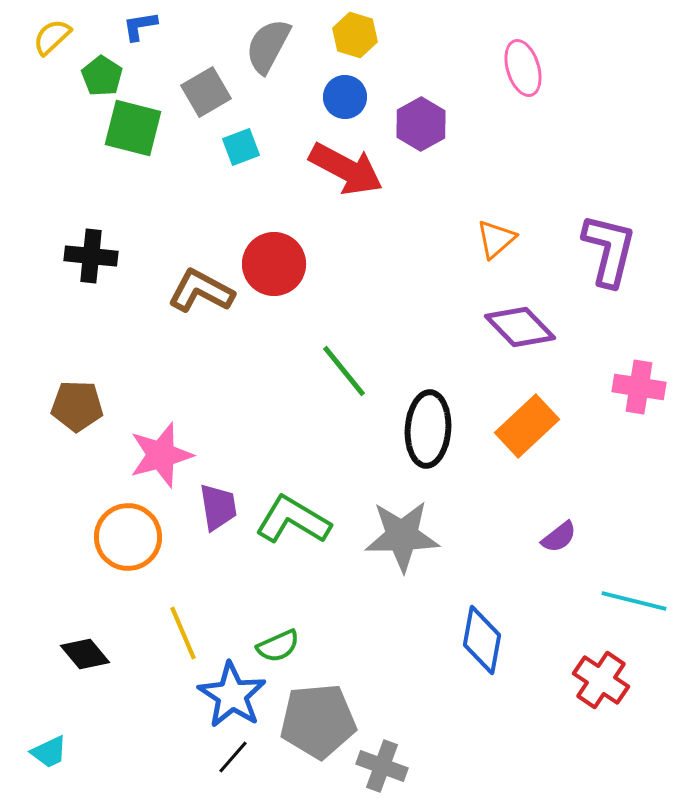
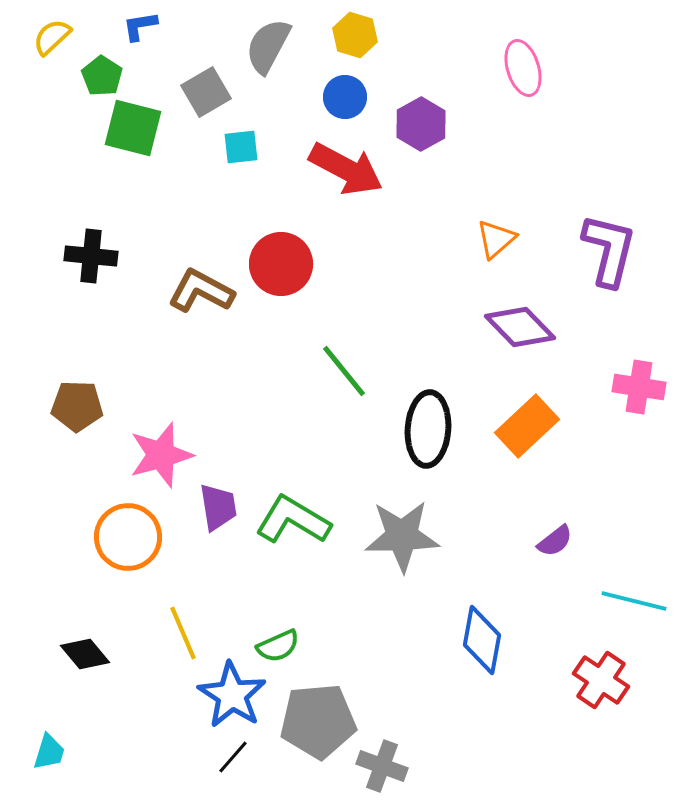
cyan square: rotated 15 degrees clockwise
red circle: moved 7 px right
purple semicircle: moved 4 px left, 4 px down
cyan trapezoid: rotated 48 degrees counterclockwise
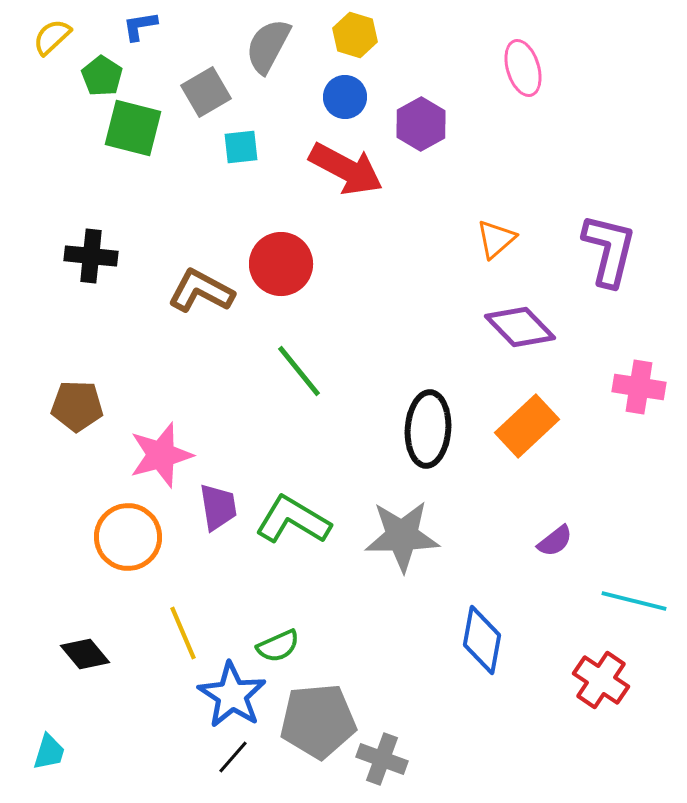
green line: moved 45 px left
gray cross: moved 7 px up
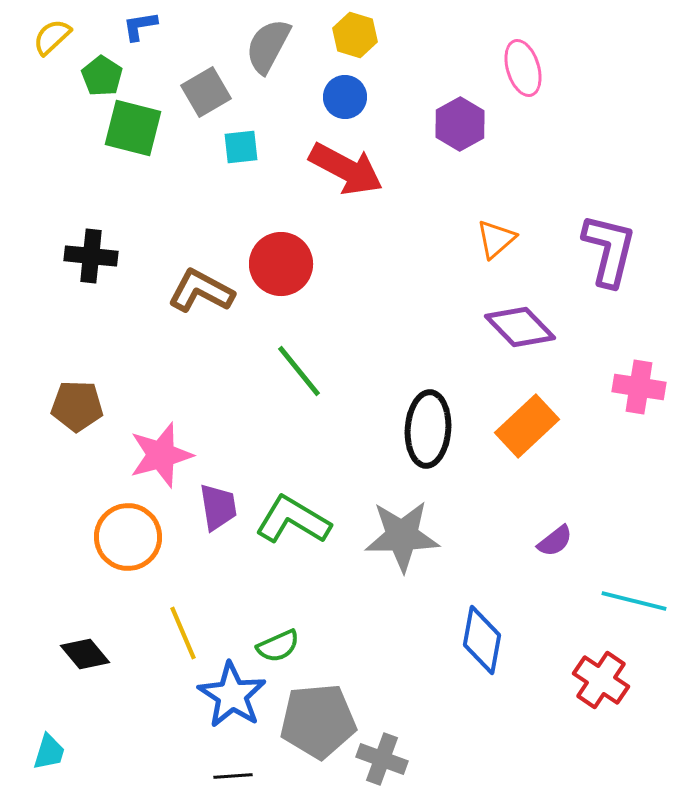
purple hexagon: moved 39 px right
black line: moved 19 px down; rotated 45 degrees clockwise
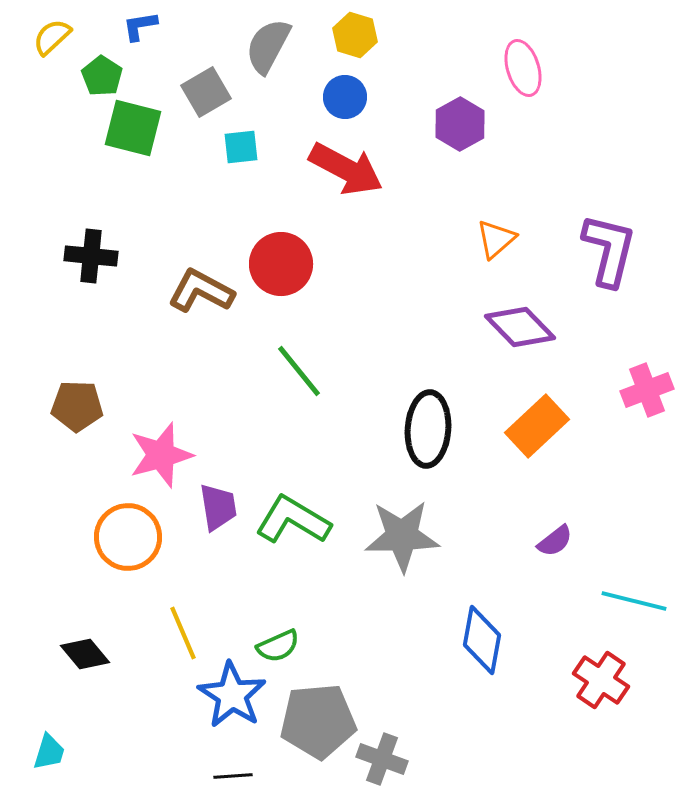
pink cross: moved 8 px right, 3 px down; rotated 30 degrees counterclockwise
orange rectangle: moved 10 px right
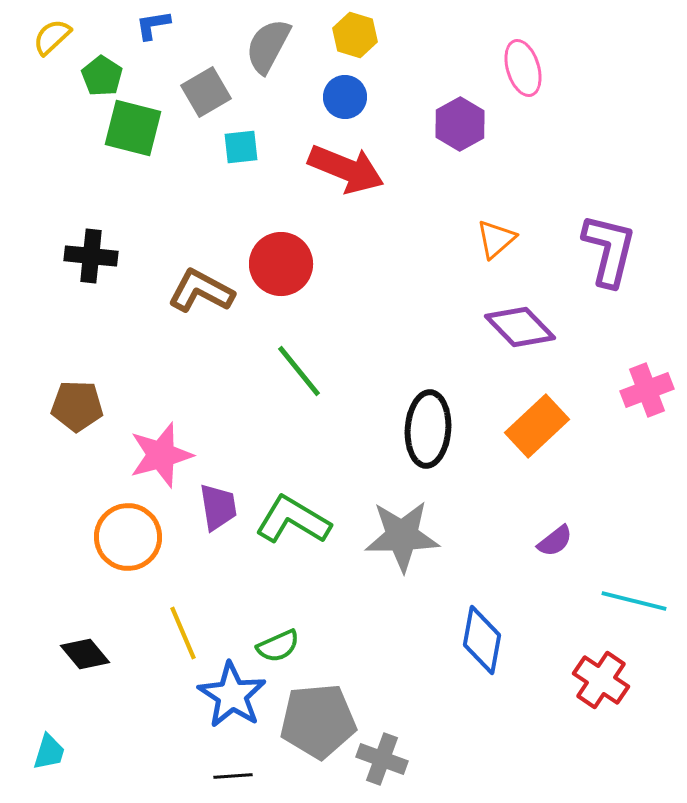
blue L-shape: moved 13 px right, 1 px up
red arrow: rotated 6 degrees counterclockwise
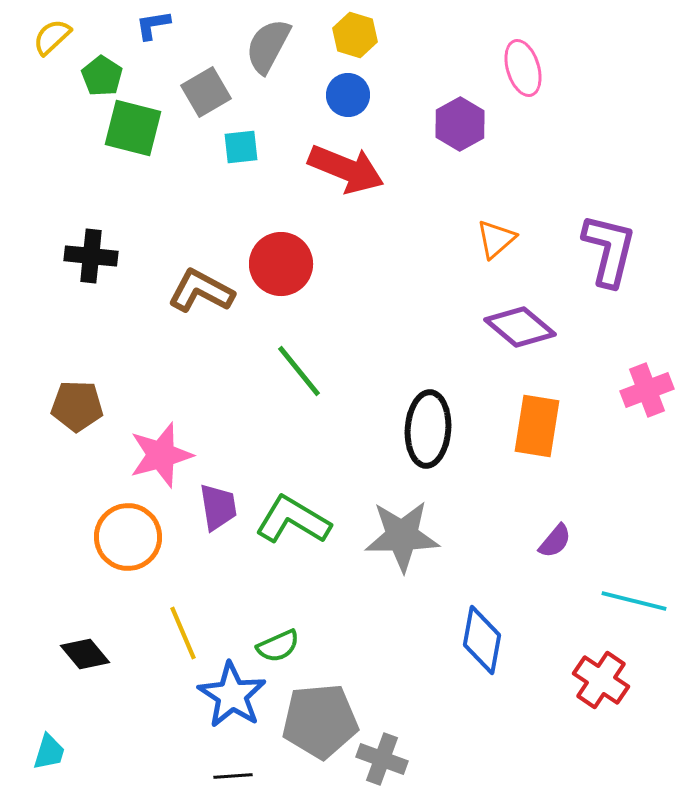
blue circle: moved 3 px right, 2 px up
purple diamond: rotated 6 degrees counterclockwise
orange rectangle: rotated 38 degrees counterclockwise
purple semicircle: rotated 12 degrees counterclockwise
gray pentagon: moved 2 px right
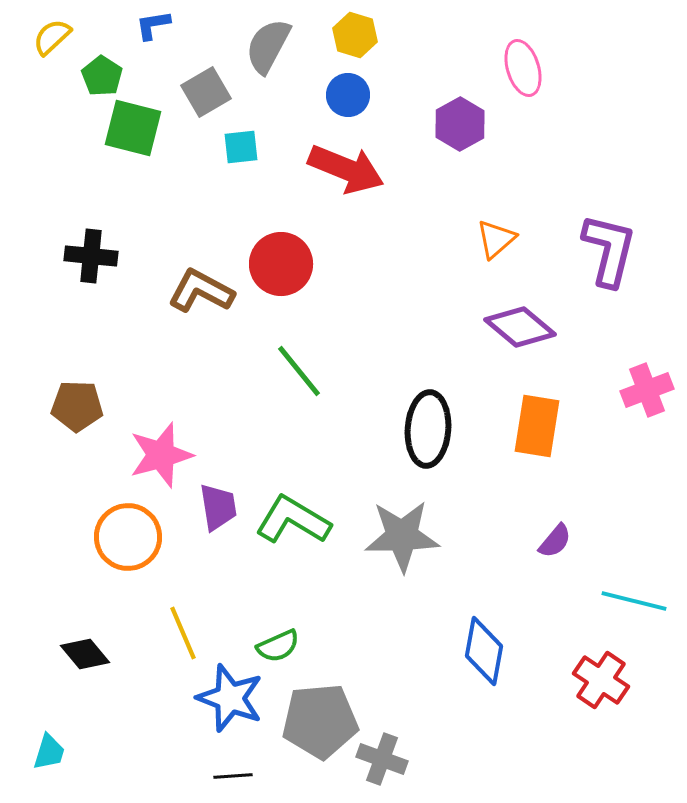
blue diamond: moved 2 px right, 11 px down
blue star: moved 2 px left, 3 px down; rotated 12 degrees counterclockwise
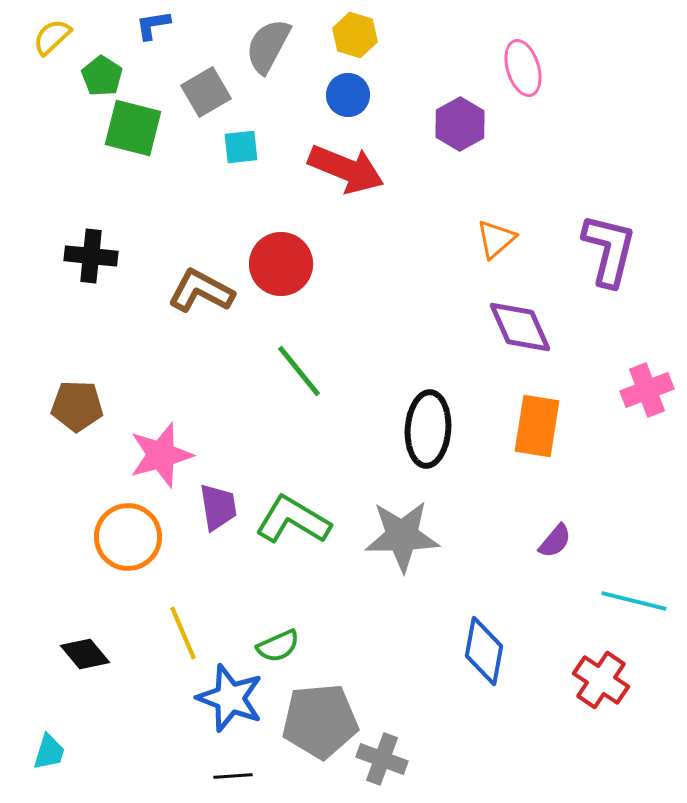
purple diamond: rotated 26 degrees clockwise
